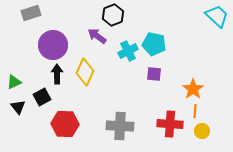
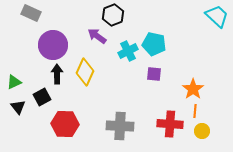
gray rectangle: rotated 42 degrees clockwise
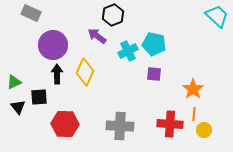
black square: moved 3 px left; rotated 24 degrees clockwise
orange line: moved 1 px left, 3 px down
yellow circle: moved 2 px right, 1 px up
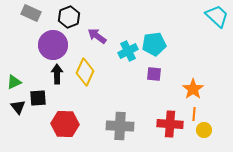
black hexagon: moved 44 px left, 2 px down
cyan pentagon: rotated 20 degrees counterclockwise
black square: moved 1 px left, 1 px down
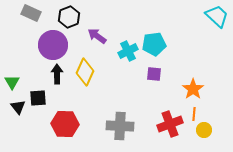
green triangle: moved 2 px left; rotated 35 degrees counterclockwise
red cross: rotated 25 degrees counterclockwise
